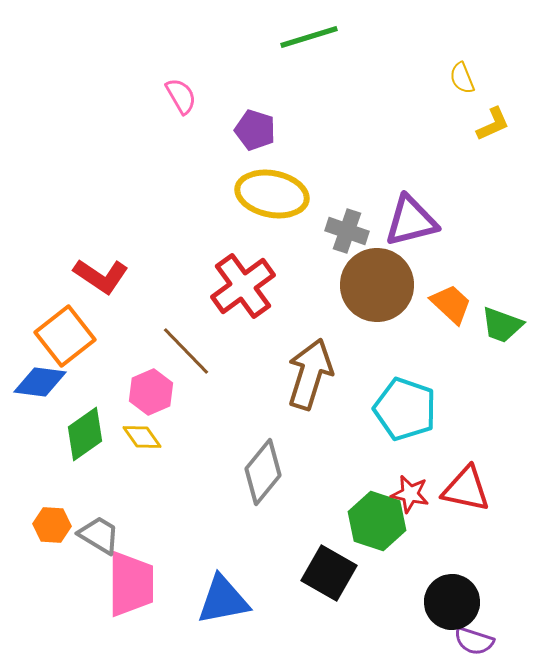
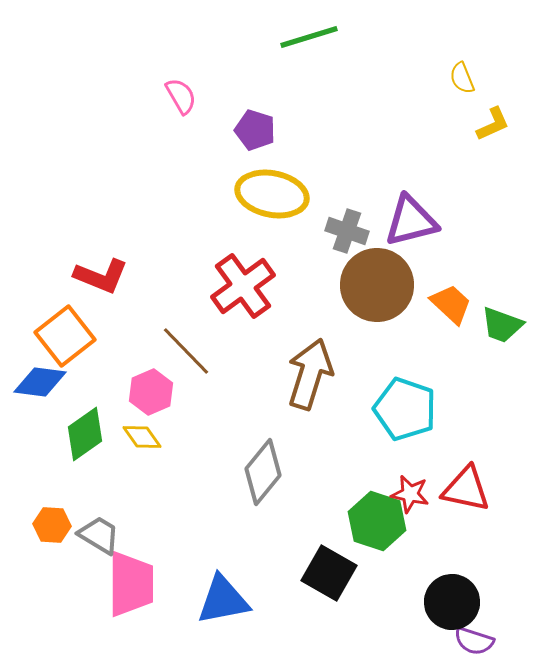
red L-shape: rotated 12 degrees counterclockwise
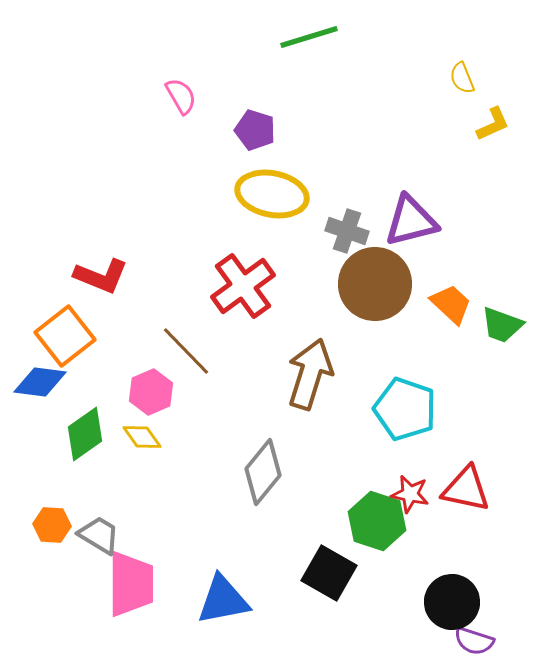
brown circle: moved 2 px left, 1 px up
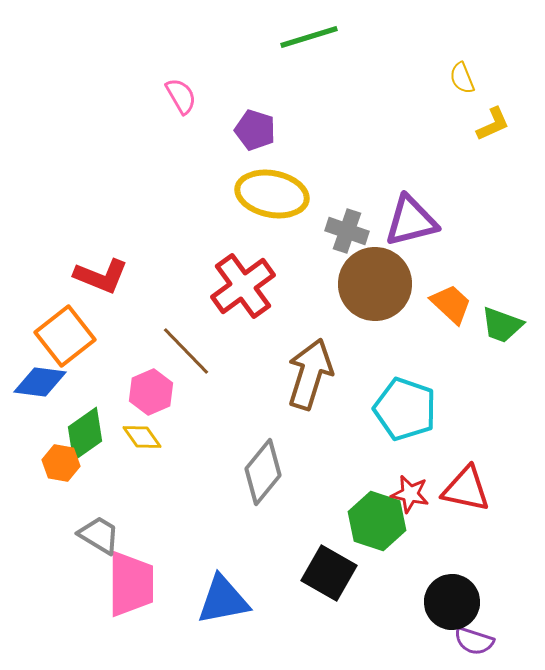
orange hexagon: moved 9 px right, 62 px up; rotated 6 degrees clockwise
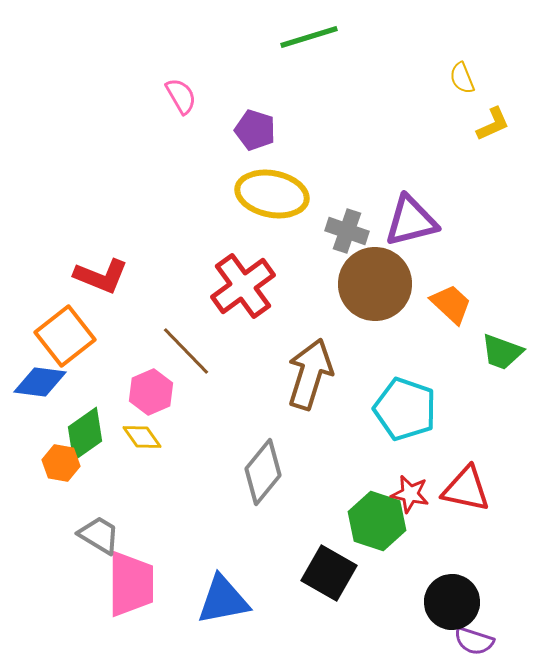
green trapezoid: moved 27 px down
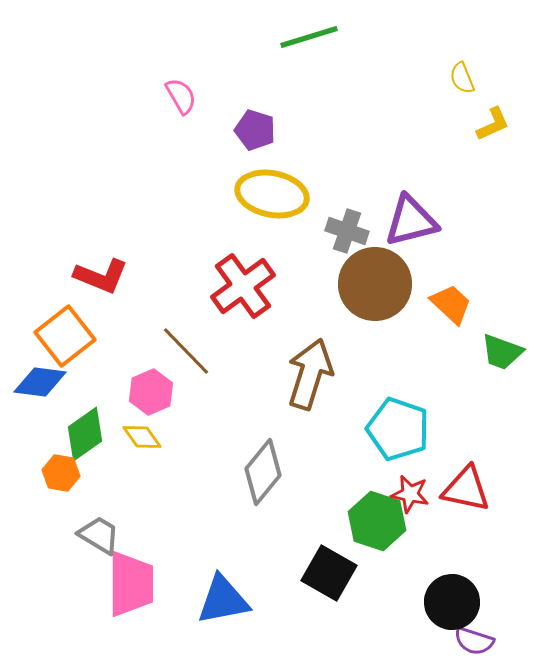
cyan pentagon: moved 7 px left, 20 px down
orange hexagon: moved 10 px down
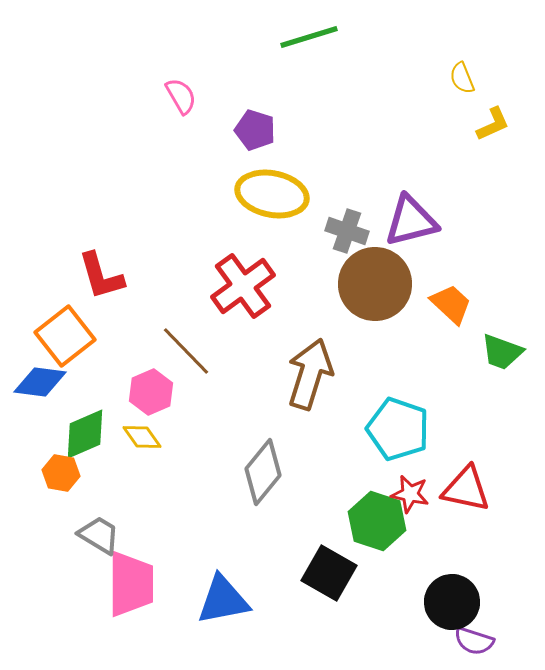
red L-shape: rotated 52 degrees clockwise
green diamond: rotated 12 degrees clockwise
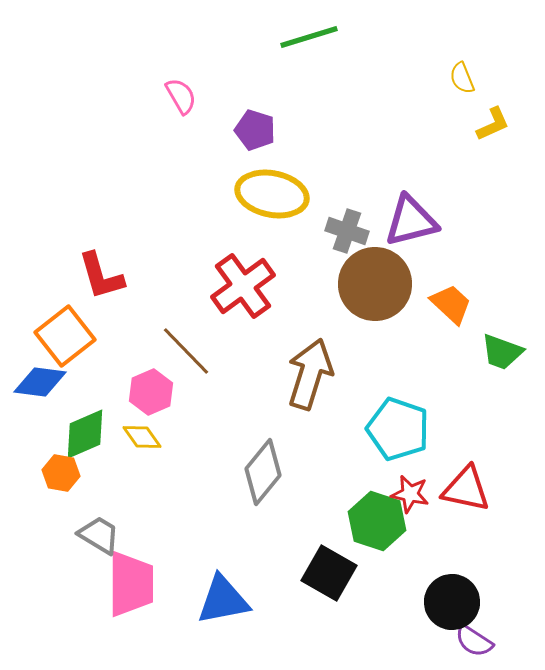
purple semicircle: rotated 15 degrees clockwise
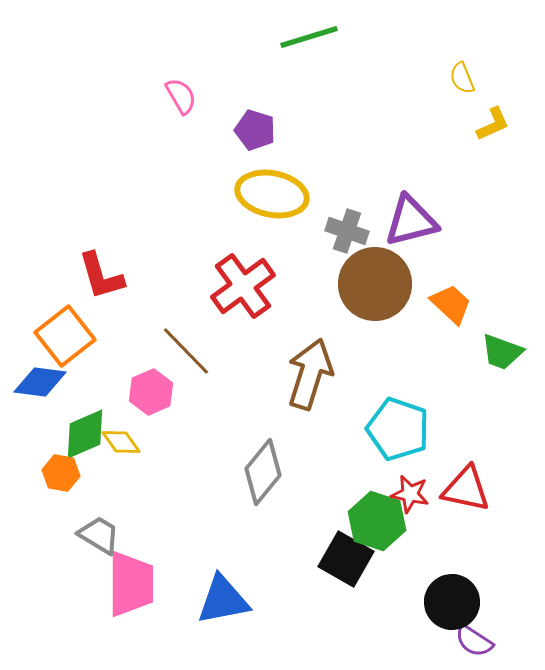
yellow diamond: moved 21 px left, 5 px down
black square: moved 17 px right, 14 px up
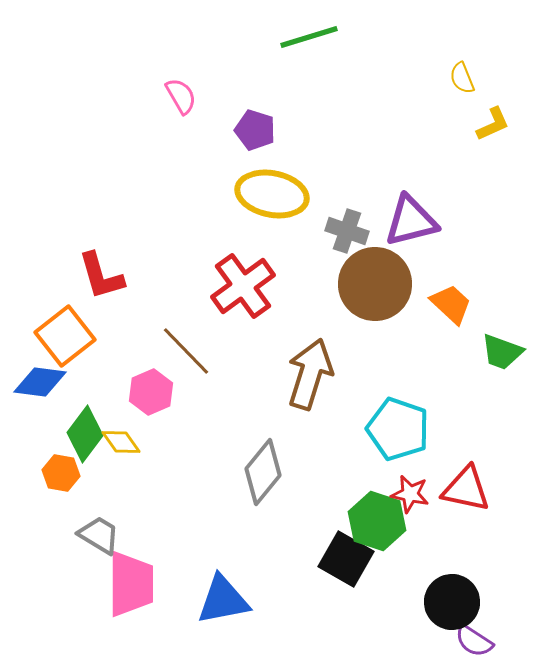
green diamond: rotated 30 degrees counterclockwise
